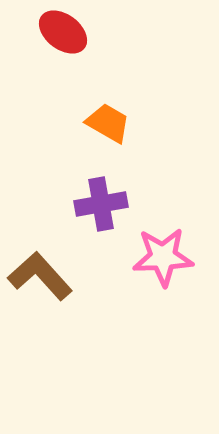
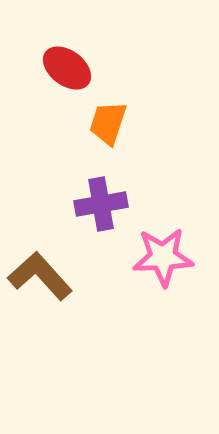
red ellipse: moved 4 px right, 36 px down
orange trapezoid: rotated 102 degrees counterclockwise
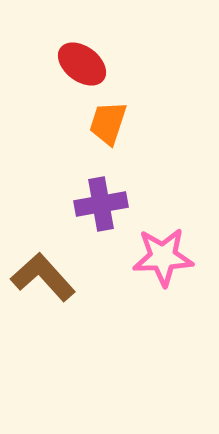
red ellipse: moved 15 px right, 4 px up
brown L-shape: moved 3 px right, 1 px down
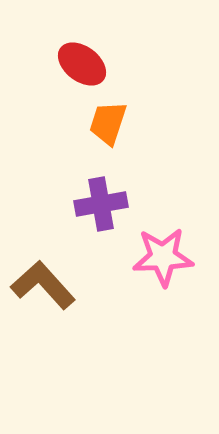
brown L-shape: moved 8 px down
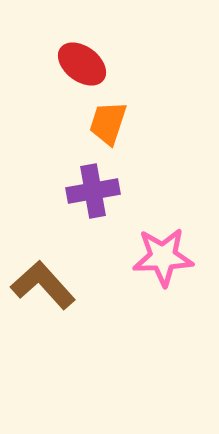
purple cross: moved 8 px left, 13 px up
